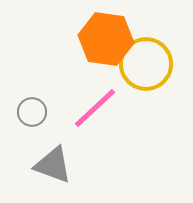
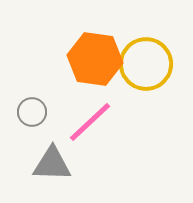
orange hexagon: moved 11 px left, 20 px down
pink line: moved 5 px left, 14 px down
gray triangle: moved 1 px left, 1 px up; rotated 18 degrees counterclockwise
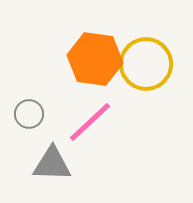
gray circle: moved 3 px left, 2 px down
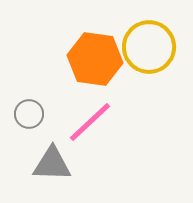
yellow circle: moved 3 px right, 17 px up
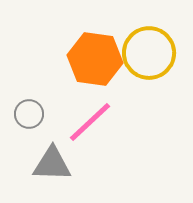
yellow circle: moved 6 px down
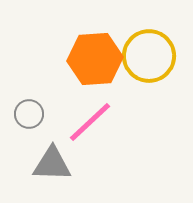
yellow circle: moved 3 px down
orange hexagon: rotated 12 degrees counterclockwise
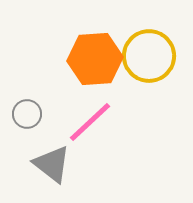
gray circle: moved 2 px left
gray triangle: rotated 36 degrees clockwise
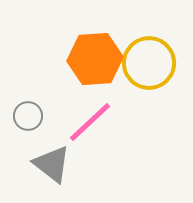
yellow circle: moved 7 px down
gray circle: moved 1 px right, 2 px down
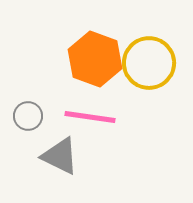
orange hexagon: rotated 24 degrees clockwise
pink line: moved 5 px up; rotated 51 degrees clockwise
gray triangle: moved 8 px right, 8 px up; rotated 12 degrees counterclockwise
